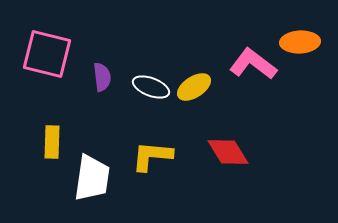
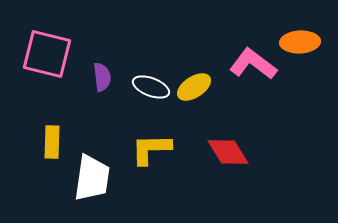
yellow L-shape: moved 1 px left, 7 px up; rotated 6 degrees counterclockwise
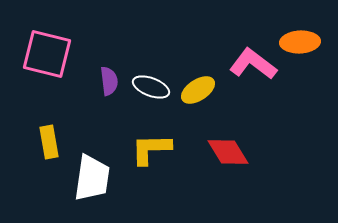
purple semicircle: moved 7 px right, 4 px down
yellow ellipse: moved 4 px right, 3 px down
yellow rectangle: moved 3 px left; rotated 12 degrees counterclockwise
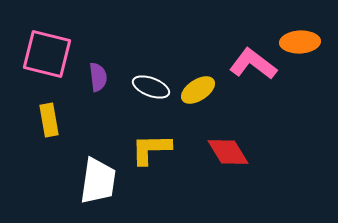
purple semicircle: moved 11 px left, 4 px up
yellow rectangle: moved 22 px up
white trapezoid: moved 6 px right, 3 px down
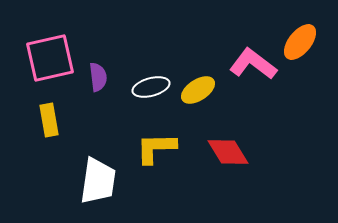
orange ellipse: rotated 48 degrees counterclockwise
pink square: moved 3 px right, 4 px down; rotated 27 degrees counterclockwise
white ellipse: rotated 36 degrees counterclockwise
yellow L-shape: moved 5 px right, 1 px up
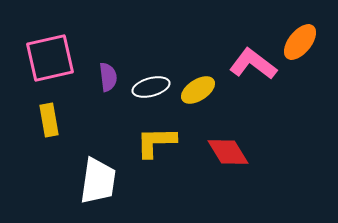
purple semicircle: moved 10 px right
yellow L-shape: moved 6 px up
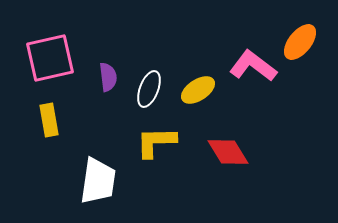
pink L-shape: moved 2 px down
white ellipse: moved 2 px left, 2 px down; rotated 54 degrees counterclockwise
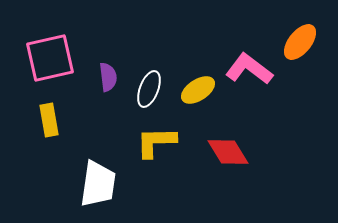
pink L-shape: moved 4 px left, 3 px down
white trapezoid: moved 3 px down
